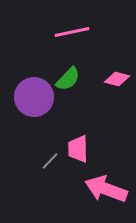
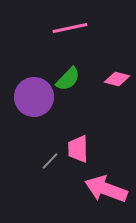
pink line: moved 2 px left, 4 px up
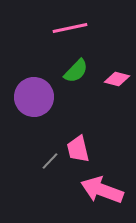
green semicircle: moved 8 px right, 8 px up
pink trapezoid: rotated 12 degrees counterclockwise
pink arrow: moved 4 px left, 1 px down
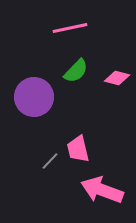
pink diamond: moved 1 px up
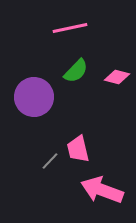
pink diamond: moved 1 px up
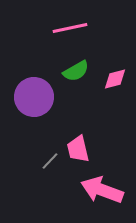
green semicircle: rotated 16 degrees clockwise
pink diamond: moved 2 px left, 2 px down; rotated 30 degrees counterclockwise
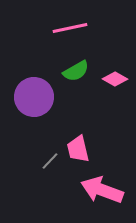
pink diamond: rotated 45 degrees clockwise
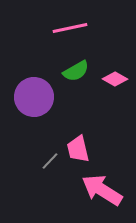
pink arrow: rotated 12 degrees clockwise
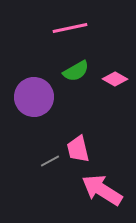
gray line: rotated 18 degrees clockwise
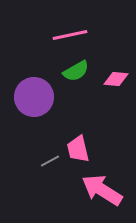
pink line: moved 7 px down
pink diamond: moved 1 px right; rotated 25 degrees counterclockwise
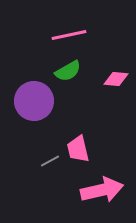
pink line: moved 1 px left
green semicircle: moved 8 px left
purple circle: moved 4 px down
pink arrow: rotated 135 degrees clockwise
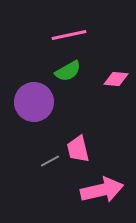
purple circle: moved 1 px down
